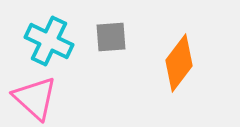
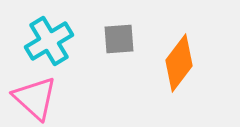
gray square: moved 8 px right, 2 px down
cyan cross: rotated 33 degrees clockwise
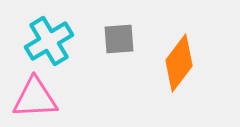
pink triangle: rotated 45 degrees counterclockwise
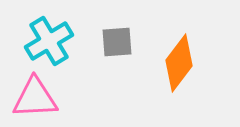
gray square: moved 2 px left, 3 px down
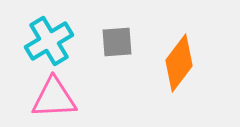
pink triangle: moved 19 px right
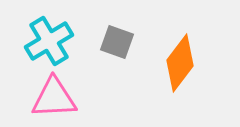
gray square: rotated 24 degrees clockwise
orange diamond: moved 1 px right
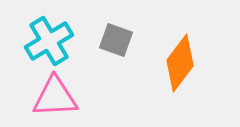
gray square: moved 1 px left, 2 px up
pink triangle: moved 1 px right, 1 px up
